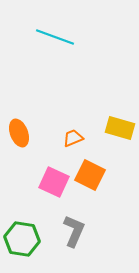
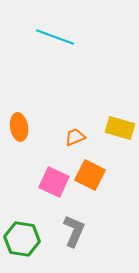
orange ellipse: moved 6 px up; rotated 12 degrees clockwise
orange trapezoid: moved 2 px right, 1 px up
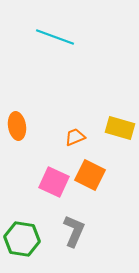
orange ellipse: moved 2 px left, 1 px up
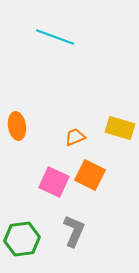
green hexagon: rotated 16 degrees counterclockwise
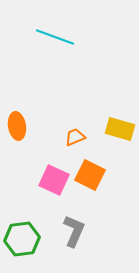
yellow rectangle: moved 1 px down
pink square: moved 2 px up
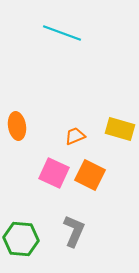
cyan line: moved 7 px right, 4 px up
orange trapezoid: moved 1 px up
pink square: moved 7 px up
green hexagon: moved 1 px left; rotated 12 degrees clockwise
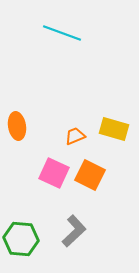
yellow rectangle: moved 6 px left
gray L-shape: rotated 24 degrees clockwise
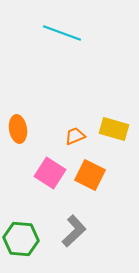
orange ellipse: moved 1 px right, 3 px down
pink square: moved 4 px left; rotated 8 degrees clockwise
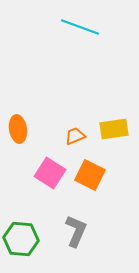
cyan line: moved 18 px right, 6 px up
yellow rectangle: rotated 24 degrees counterclockwise
gray L-shape: moved 2 px right; rotated 24 degrees counterclockwise
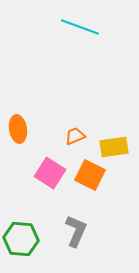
yellow rectangle: moved 18 px down
